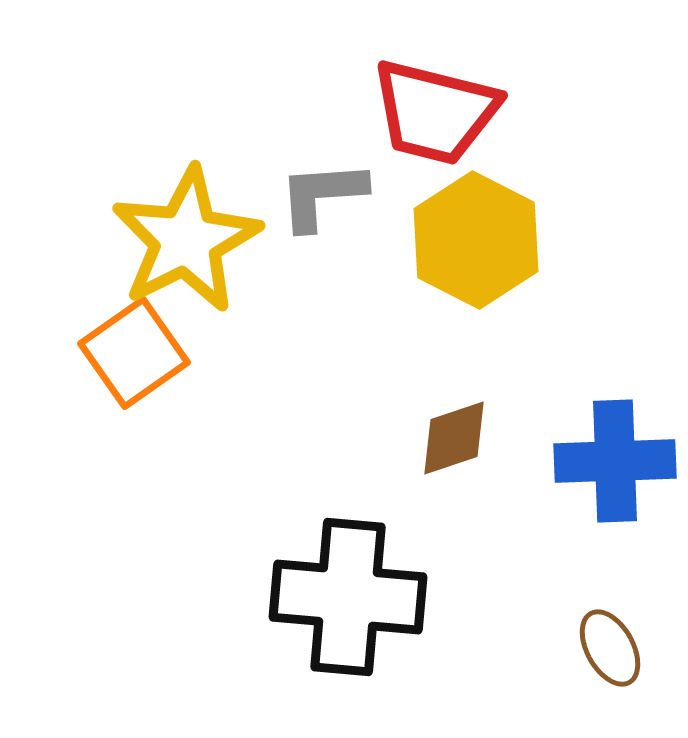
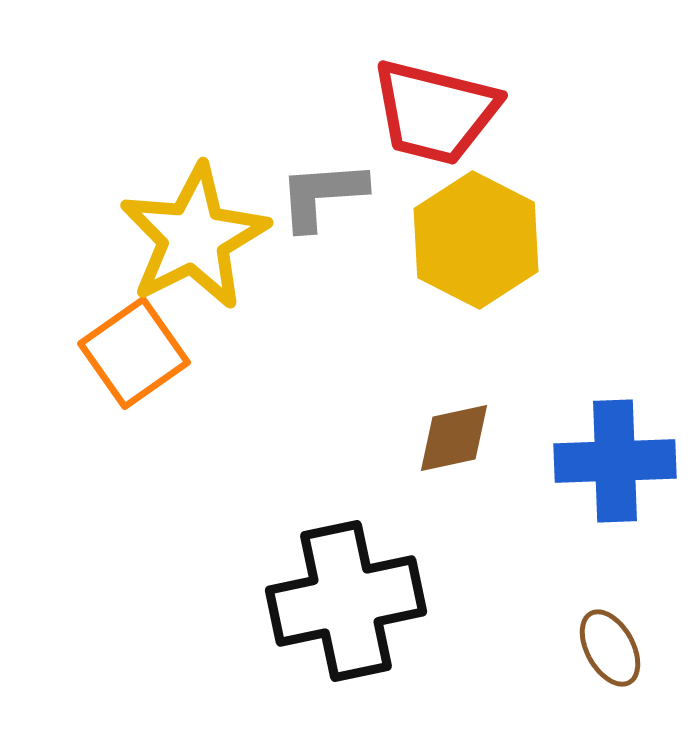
yellow star: moved 8 px right, 3 px up
brown diamond: rotated 6 degrees clockwise
black cross: moved 2 px left, 4 px down; rotated 17 degrees counterclockwise
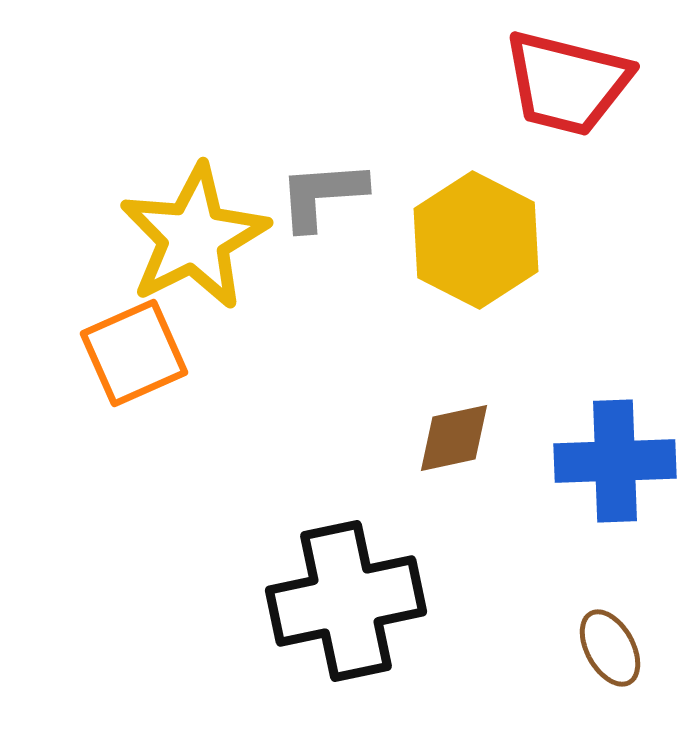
red trapezoid: moved 132 px right, 29 px up
orange square: rotated 11 degrees clockwise
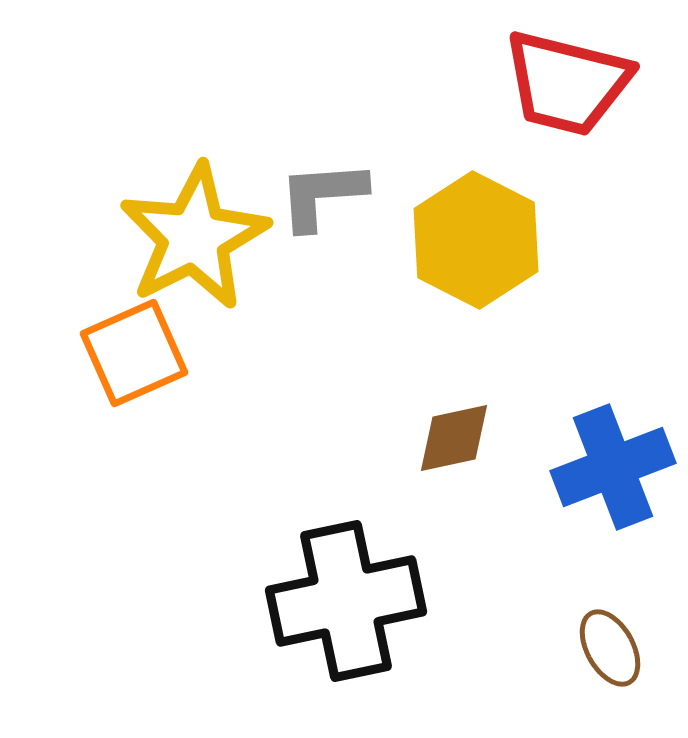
blue cross: moved 2 px left, 6 px down; rotated 19 degrees counterclockwise
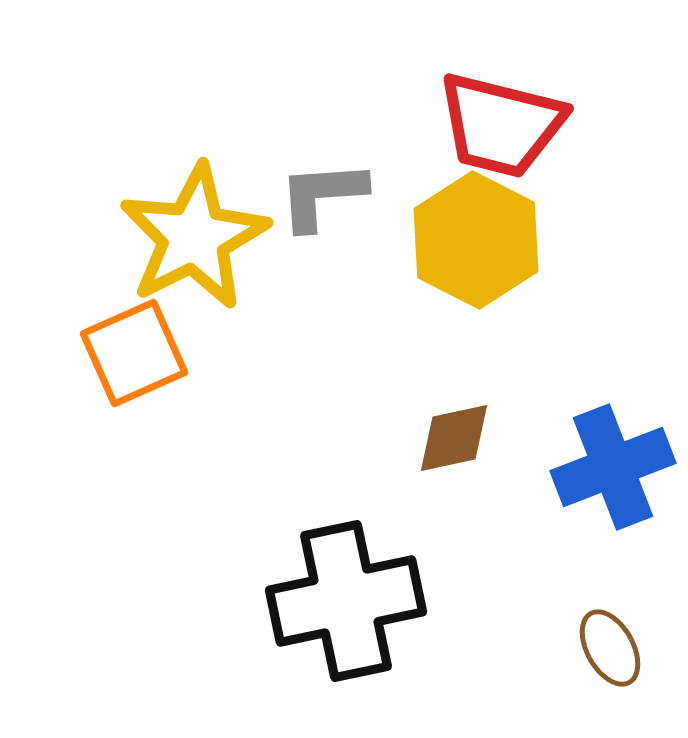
red trapezoid: moved 66 px left, 42 px down
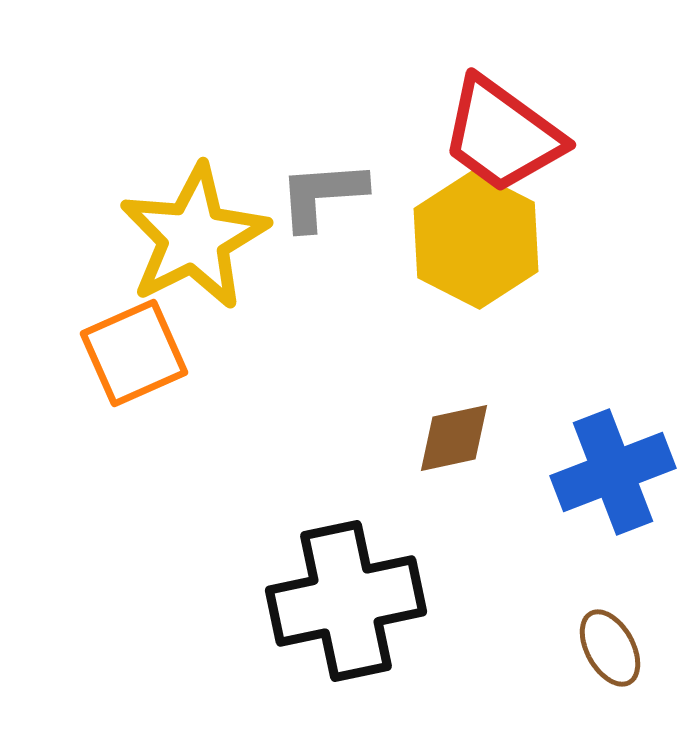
red trapezoid: moved 1 px right, 10 px down; rotated 22 degrees clockwise
blue cross: moved 5 px down
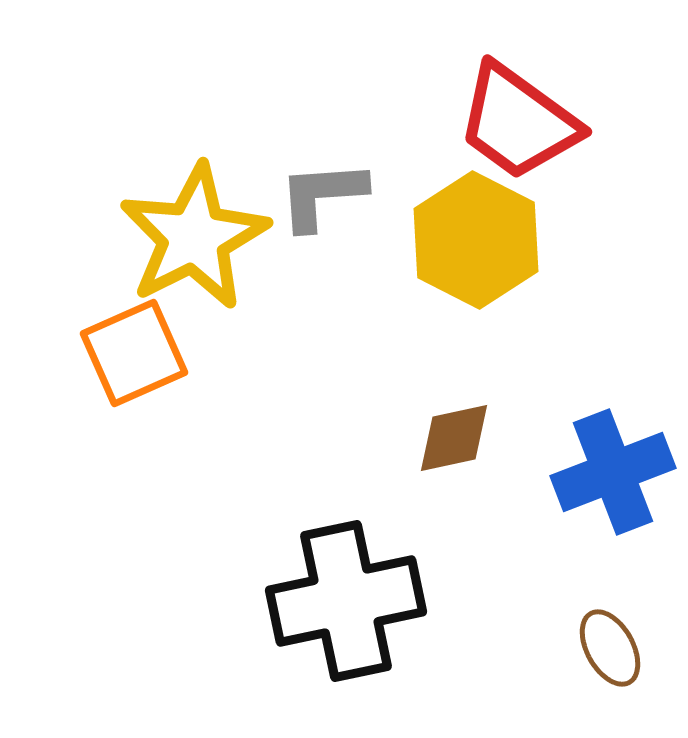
red trapezoid: moved 16 px right, 13 px up
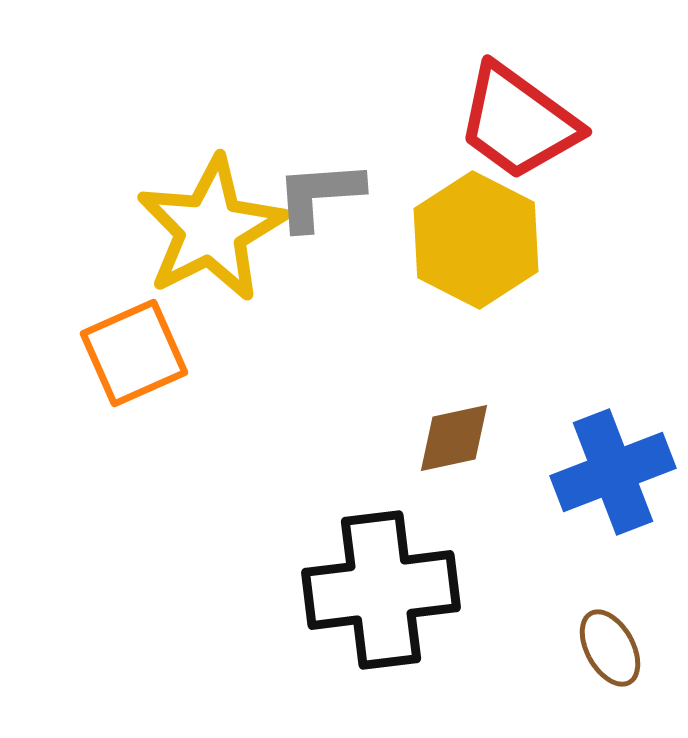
gray L-shape: moved 3 px left
yellow star: moved 17 px right, 8 px up
black cross: moved 35 px right, 11 px up; rotated 5 degrees clockwise
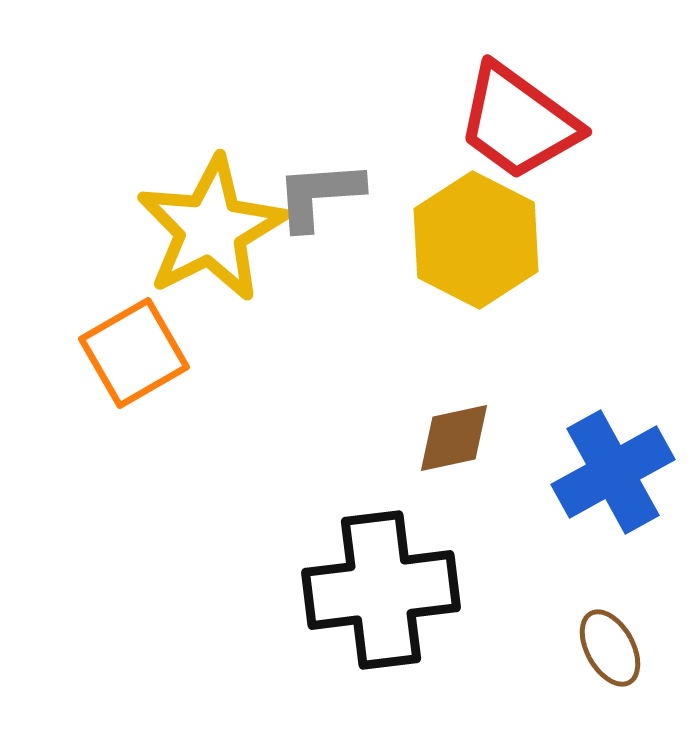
orange square: rotated 6 degrees counterclockwise
blue cross: rotated 8 degrees counterclockwise
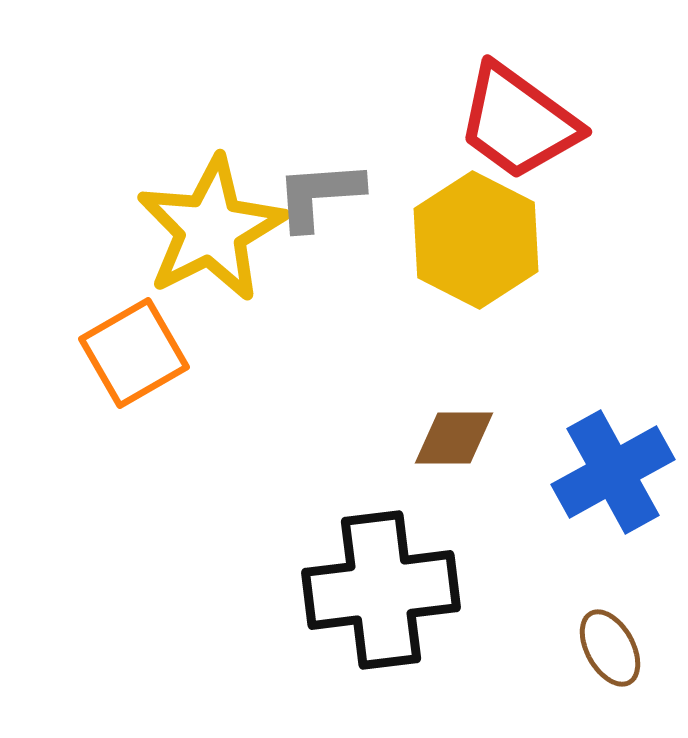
brown diamond: rotated 12 degrees clockwise
